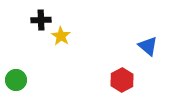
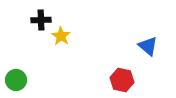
red hexagon: rotated 20 degrees counterclockwise
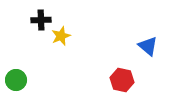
yellow star: rotated 18 degrees clockwise
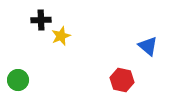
green circle: moved 2 px right
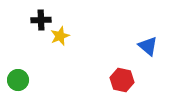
yellow star: moved 1 px left
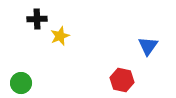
black cross: moved 4 px left, 1 px up
blue triangle: rotated 25 degrees clockwise
green circle: moved 3 px right, 3 px down
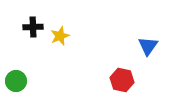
black cross: moved 4 px left, 8 px down
green circle: moved 5 px left, 2 px up
